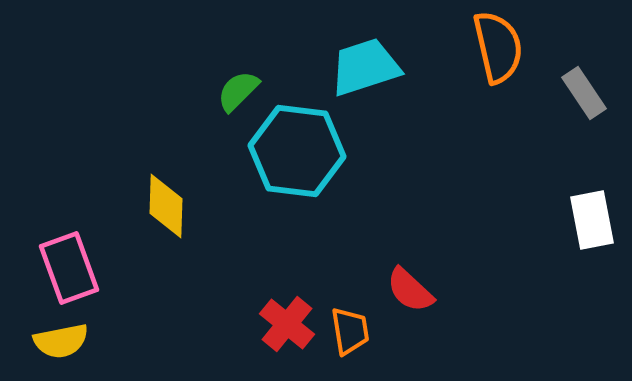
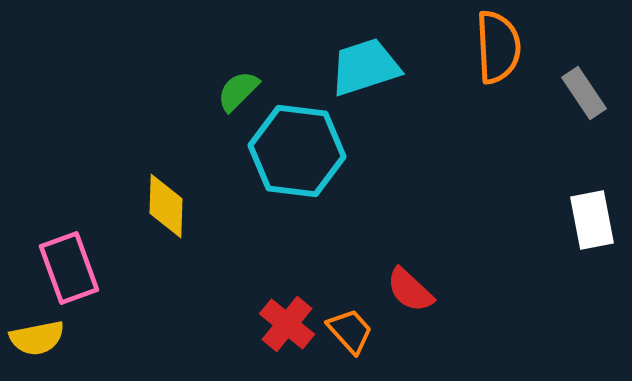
orange semicircle: rotated 10 degrees clockwise
orange trapezoid: rotated 33 degrees counterclockwise
yellow semicircle: moved 24 px left, 3 px up
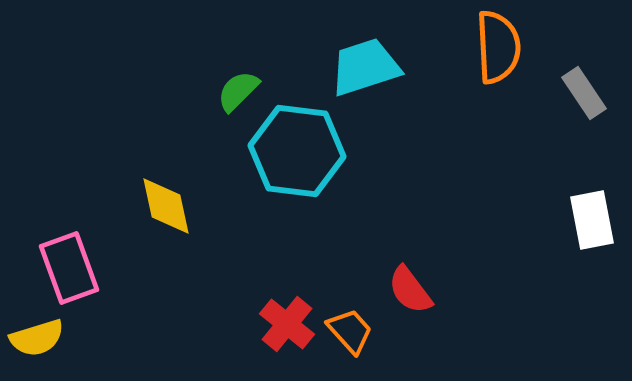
yellow diamond: rotated 14 degrees counterclockwise
red semicircle: rotated 10 degrees clockwise
yellow semicircle: rotated 6 degrees counterclockwise
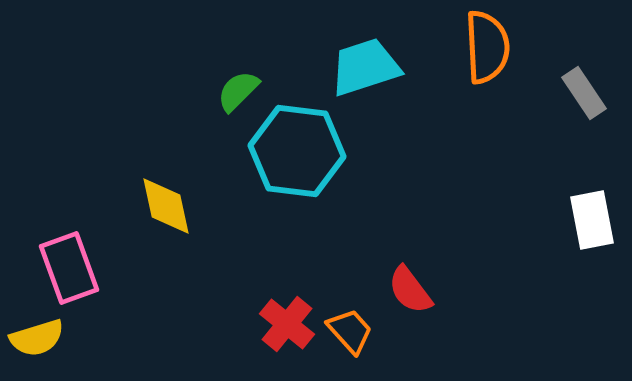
orange semicircle: moved 11 px left
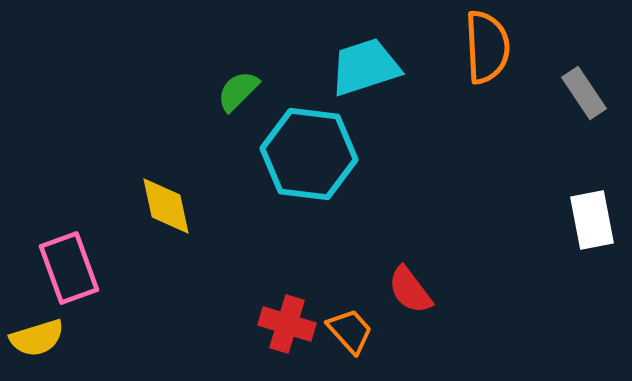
cyan hexagon: moved 12 px right, 3 px down
red cross: rotated 22 degrees counterclockwise
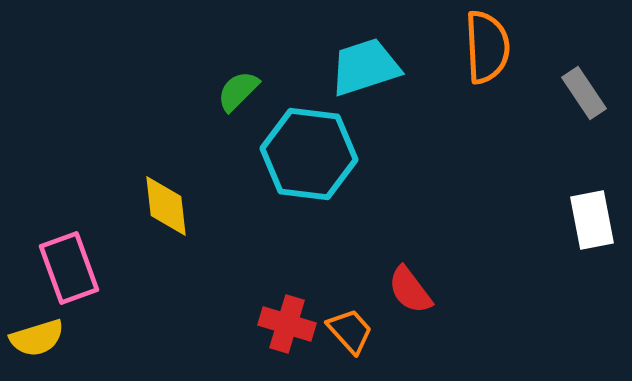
yellow diamond: rotated 6 degrees clockwise
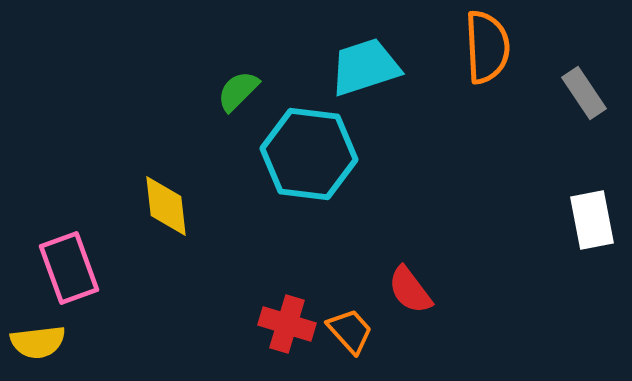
yellow semicircle: moved 1 px right, 4 px down; rotated 10 degrees clockwise
